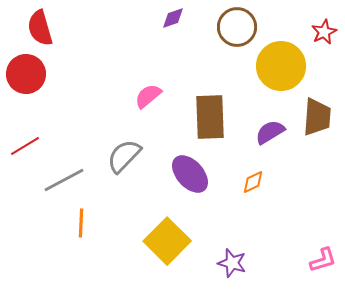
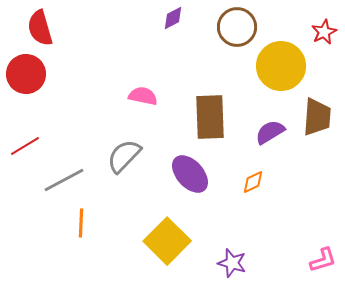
purple diamond: rotated 10 degrees counterclockwise
pink semicircle: moved 5 px left; rotated 52 degrees clockwise
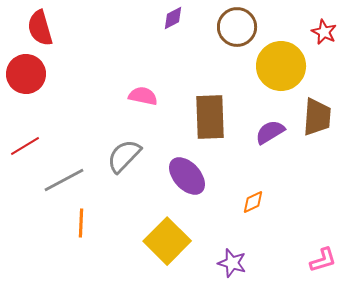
red star: rotated 20 degrees counterclockwise
purple ellipse: moved 3 px left, 2 px down
orange diamond: moved 20 px down
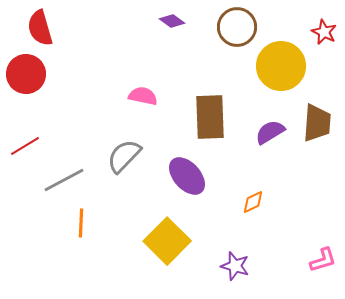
purple diamond: moved 1 px left, 3 px down; rotated 65 degrees clockwise
brown trapezoid: moved 6 px down
purple star: moved 3 px right, 3 px down
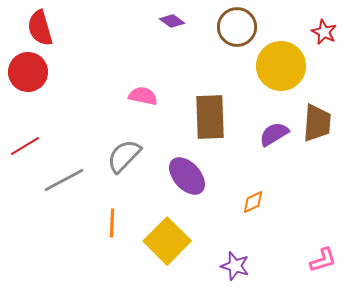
red circle: moved 2 px right, 2 px up
purple semicircle: moved 4 px right, 2 px down
orange line: moved 31 px right
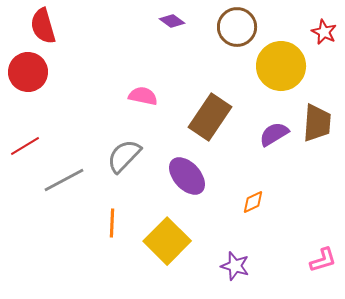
red semicircle: moved 3 px right, 2 px up
brown rectangle: rotated 36 degrees clockwise
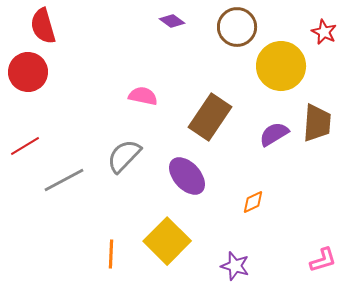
orange line: moved 1 px left, 31 px down
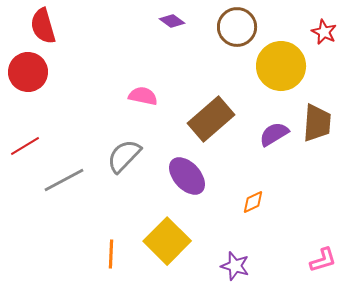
brown rectangle: moved 1 px right, 2 px down; rotated 15 degrees clockwise
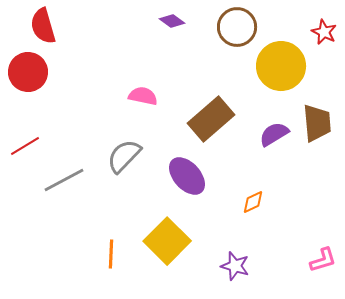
brown trapezoid: rotated 9 degrees counterclockwise
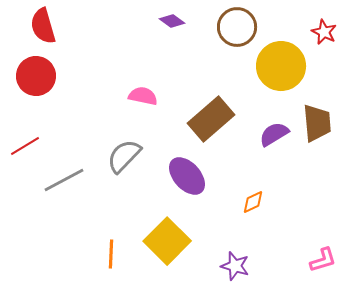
red circle: moved 8 px right, 4 px down
